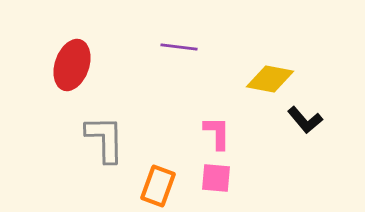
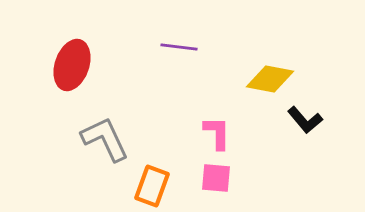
gray L-shape: rotated 24 degrees counterclockwise
orange rectangle: moved 6 px left
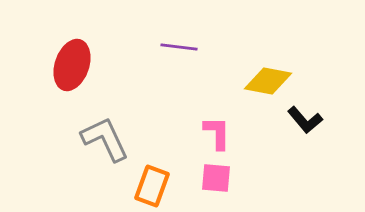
yellow diamond: moved 2 px left, 2 px down
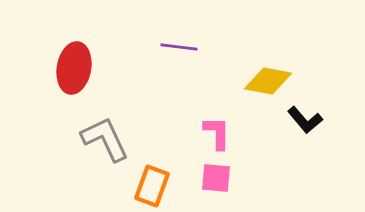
red ellipse: moved 2 px right, 3 px down; rotated 9 degrees counterclockwise
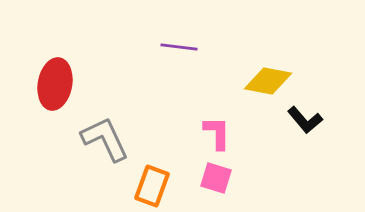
red ellipse: moved 19 px left, 16 px down
pink square: rotated 12 degrees clockwise
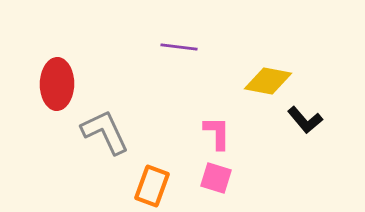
red ellipse: moved 2 px right; rotated 9 degrees counterclockwise
gray L-shape: moved 7 px up
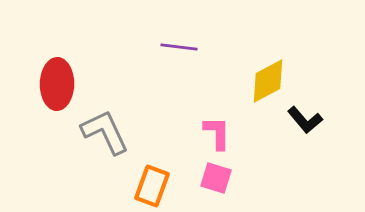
yellow diamond: rotated 39 degrees counterclockwise
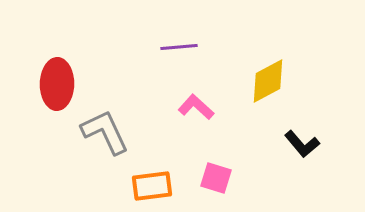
purple line: rotated 12 degrees counterclockwise
black L-shape: moved 3 px left, 24 px down
pink L-shape: moved 21 px left, 26 px up; rotated 48 degrees counterclockwise
orange rectangle: rotated 63 degrees clockwise
